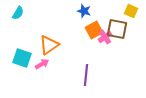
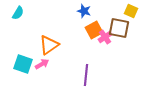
brown square: moved 2 px right, 1 px up
cyan square: moved 1 px right, 6 px down
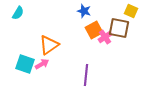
cyan square: moved 2 px right
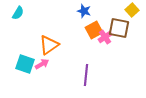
yellow square: moved 1 px right, 1 px up; rotated 24 degrees clockwise
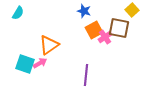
pink arrow: moved 2 px left, 1 px up
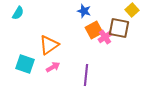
pink arrow: moved 13 px right, 4 px down
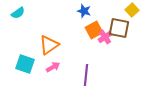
cyan semicircle: rotated 24 degrees clockwise
